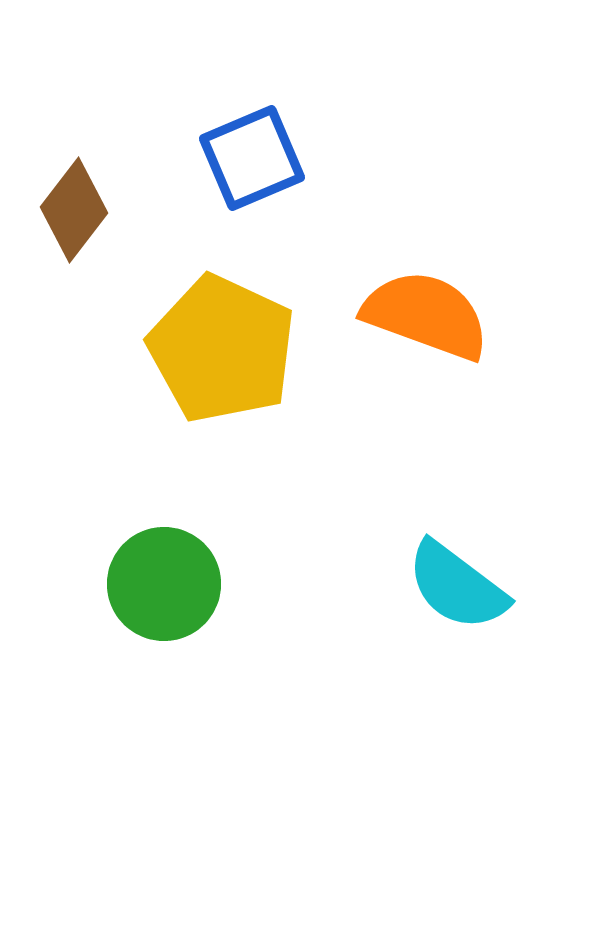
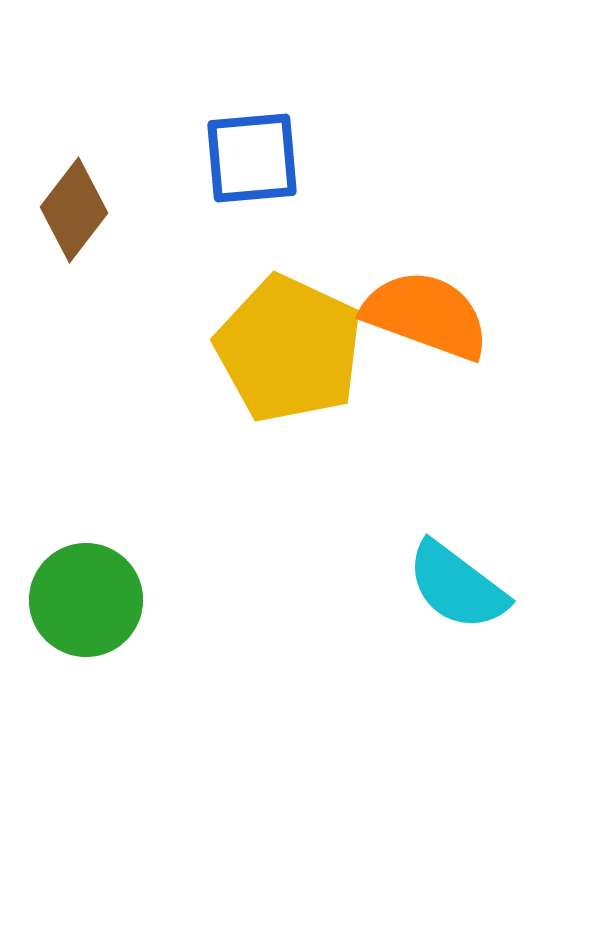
blue square: rotated 18 degrees clockwise
yellow pentagon: moved 67 px right
green circle: moved 78 px left, 16 px down
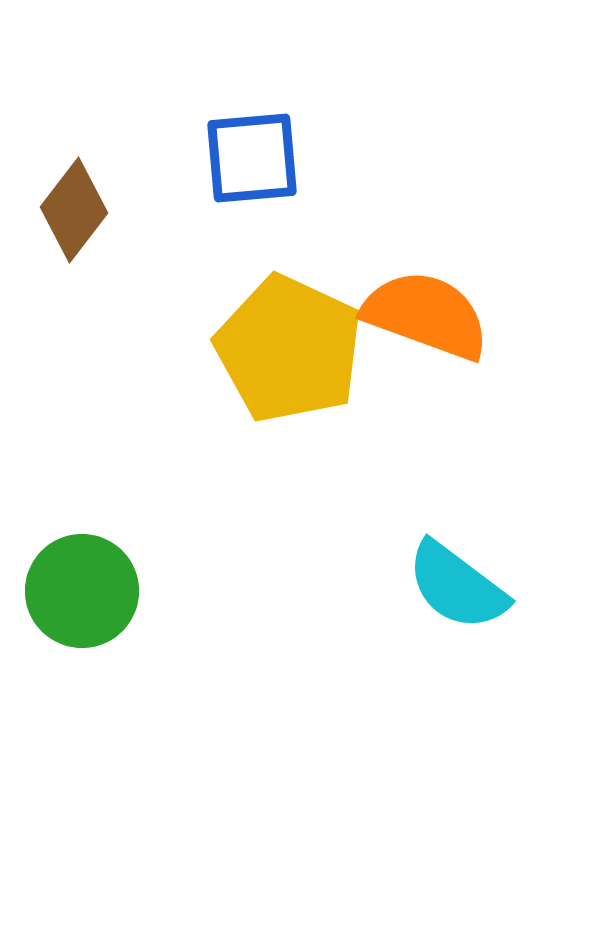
green circle: moved 4 px left, 9 px up
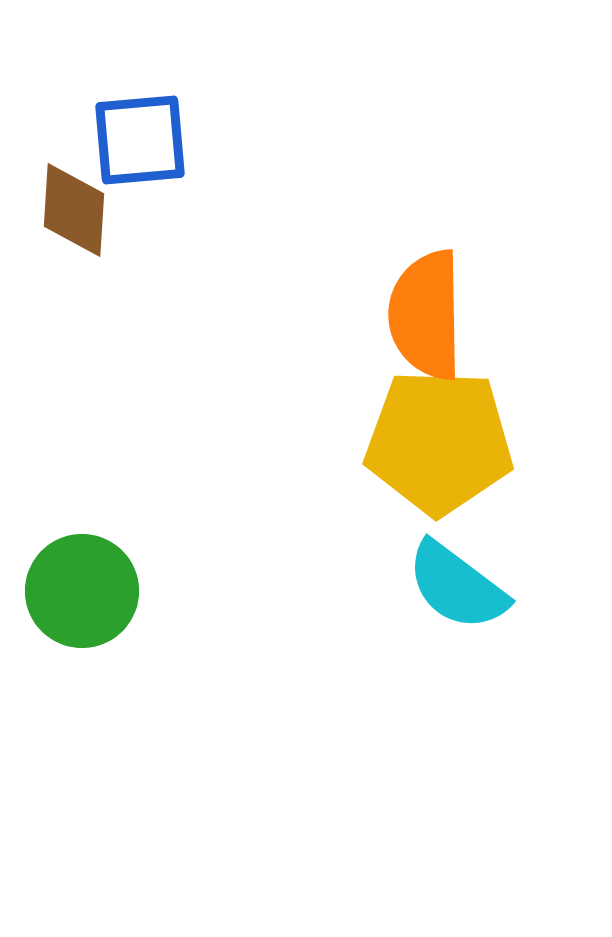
blue square: moved 112 px left, 18 px up
brown diamond: rotated 34 degrees counterclockwise
orange semicircle: rotated 111 degrees counterclockwise
yellow pentagon: moved 150 px right, 93 px down; rotated 23 degrees counterclockwise
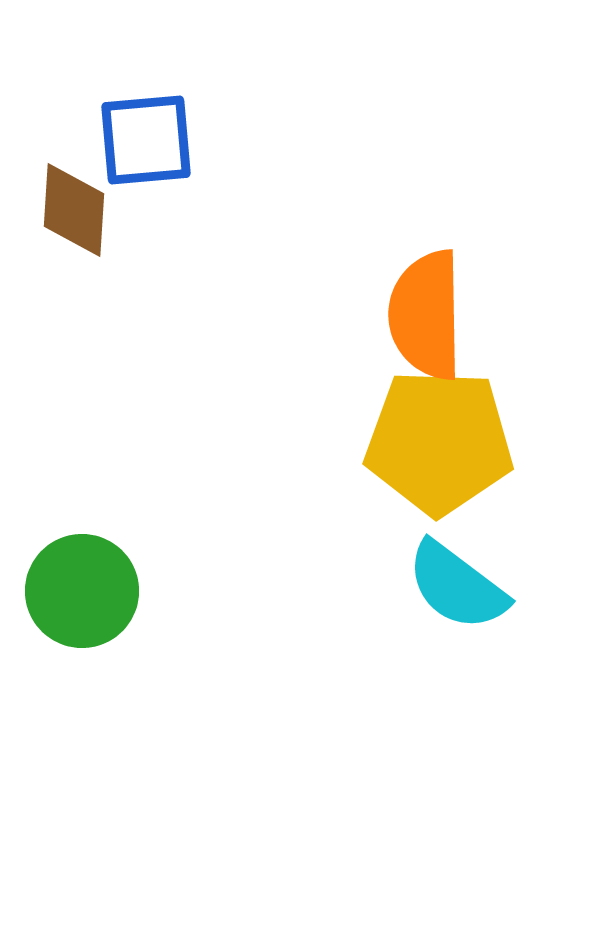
blue square: moved 6 px right
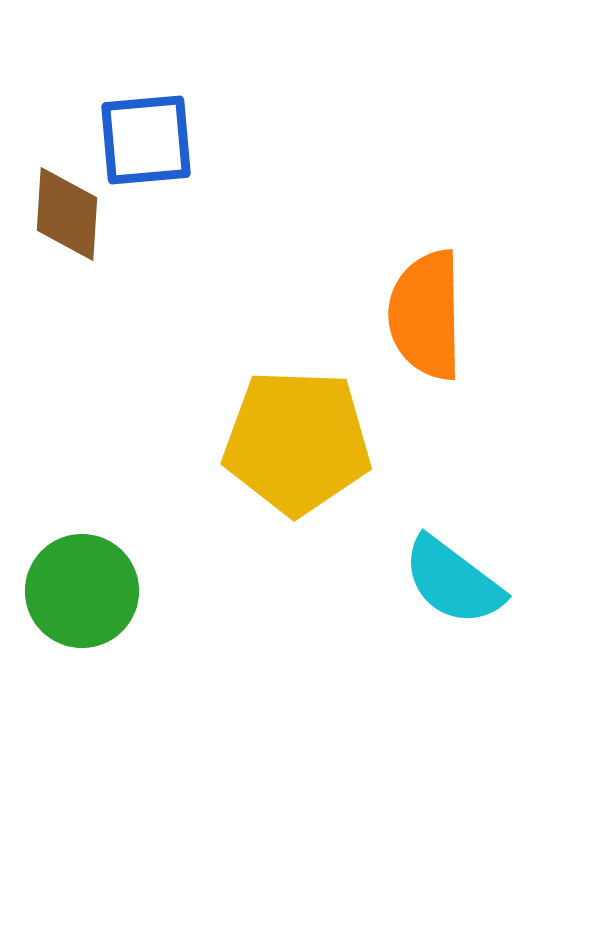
brown diamond: moved 7 px left, 4 px down
yellow pentagon: moved 142 px left
cyan semicircle: moved 4 px left, 5 px up
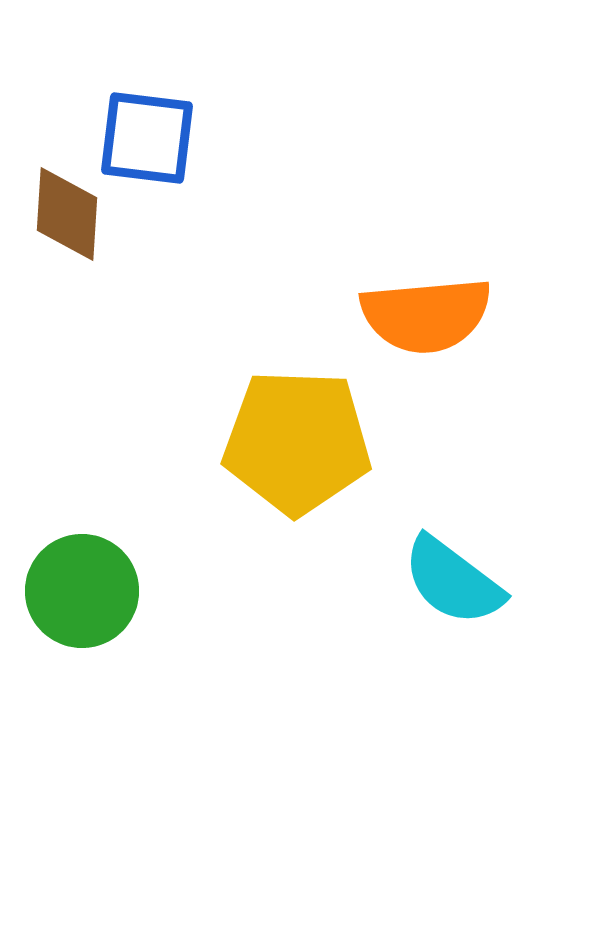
blue square: moved 1 px right, 2 px up; rotated 12 degrees clockwise
orange semicircle: rotated 94 degrees counterclockwise
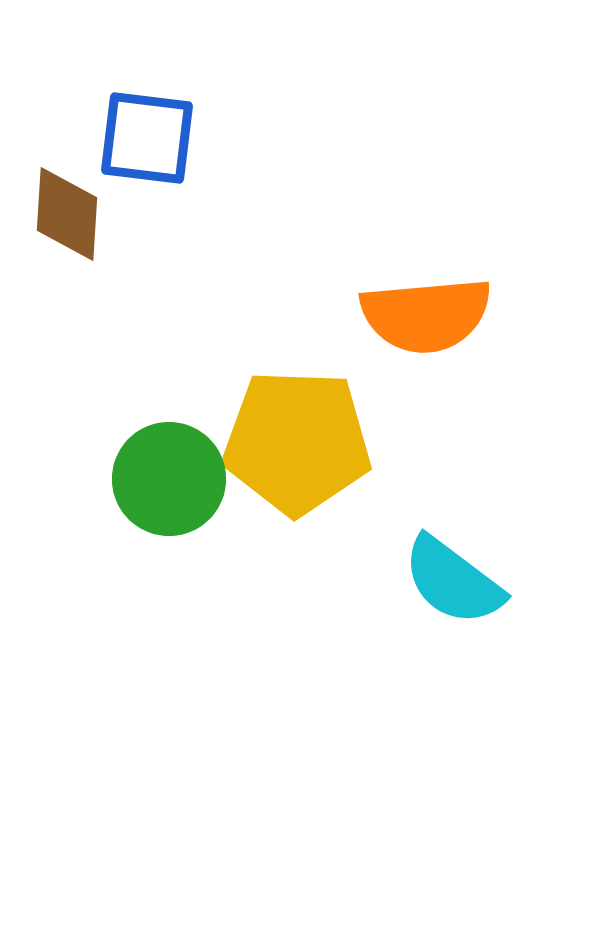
green circle: moved 87 px right, 112 px up
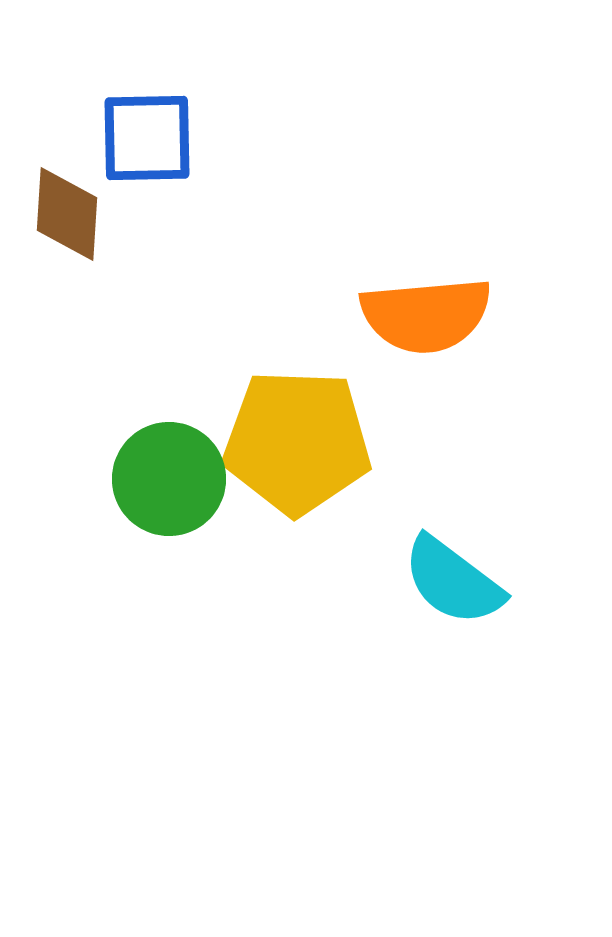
blue square: rotated 8 degrees counterclockwise
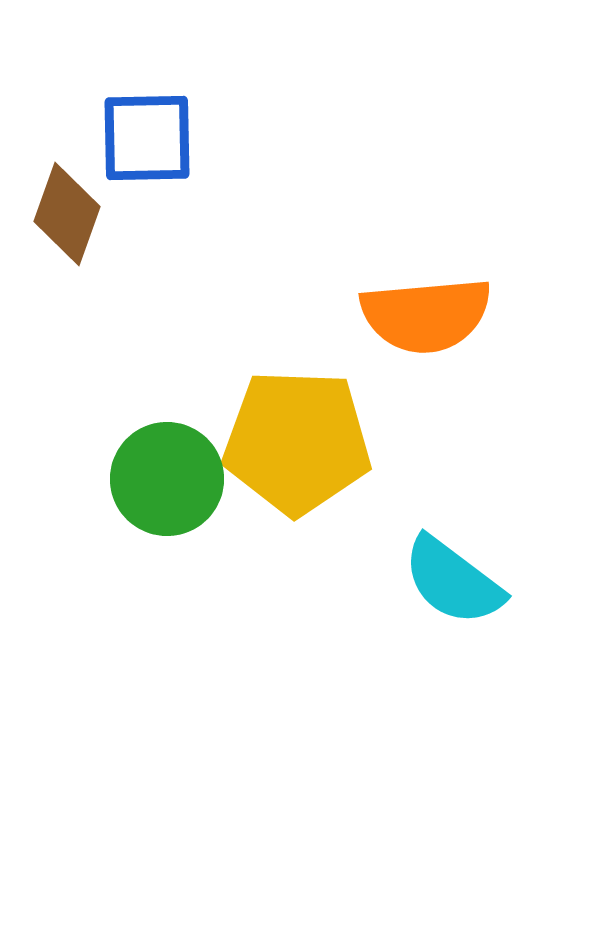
brown diamond: rotated 16 degrees clockwise
green circle: moved 2 px left
